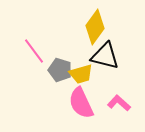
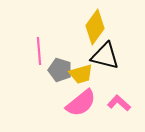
pink line: moved 5 px right; rotated 32 degrees clockwise
pink semicircle: rotated 104 degrees counterclockwise
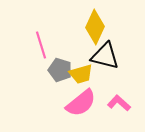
yellow diamond: rotated 12 degrees counterclockwise
pink line: moved 2 px right, 6 px up; rotated 12 degrees counterclockwise
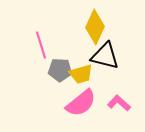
gray pentagon: rotated 15 degrees counterclockwise
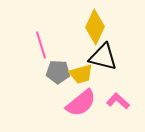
black triangle: moved 2 px left, 1 px down
gray pentagon: moved 2 px left, 2 px down
pink L-shape: moved 1 px left, 2 px up
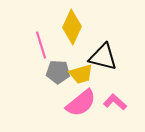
yellow diamond: moved 23 px left
pink L-shape: moved 3 px left, 1 px down
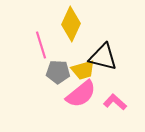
yellow diamond: moved 1 px left, 3 px up
yellow trapezoid: moved 2 px right, 4 px up
pink semicircle: moved 9 px up
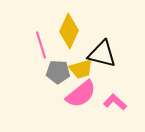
yellow diamond: moved 2 px left, 7 px down
black triangle: moved 1 px left, 3 px up
yellow trapezoid: moved 2 px left, 1 px up
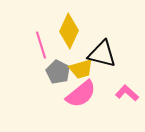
gray pentagon: rotated 25 degrees clockwise
pink L-shape: moved 12 px right, 9 px up
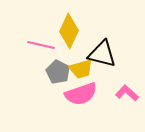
pink line: rotated 60 degrees counterclockwise
pink semicircle: rotated 20 degrees clockwise
